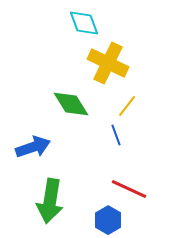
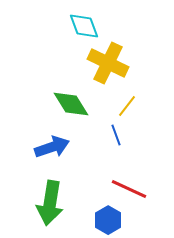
cyan diamond: moved 3 px down
blue arrow: moved 19 px right
green arrow: moved 2 px down
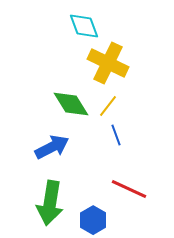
yellow line: moved 19 px left
blue arrow: rotated 8 degrees counterclockwise
blue hexagon: moved 15 px left
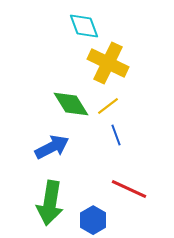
yellow line: rotated 15 degrees clockwise
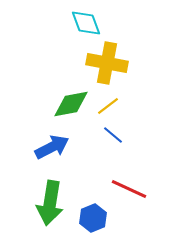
cyan diamond: moved 2 px right, 3 px up
yellow cross: moved 1 px left; rotated 15 degrees counterclockwise
green diamond: rotated 69 degrees counterclockwise
blue line: moved 3 px left; rotated 30 degrees counterclockwise
blue hexagon: moved 2 px up; rotated 8 degrees clockwise
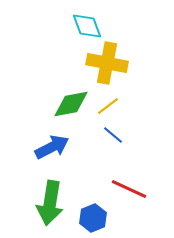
cyan diamond: moved 1 px right, 3 px down
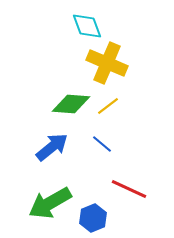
yellow cross: rotated 12 degrees clockwise
green diamond: rotated 15 degrees clockwise
blue line: moved 11 px left, 9 px down
blue arrow: rotated 12 degrees counterclockwise
green arrow: rotated 51 degrees clockwise
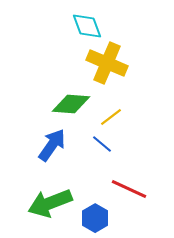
yellow line: moved 3 px right, 11 px down
blue arrow: moved 2 px up; rotated 16 degrees counterclockwise
green arrow: rotated 9 degrees clockwise
blue hexagon: moved 2 px right; rotated 8 degrees counterclockwise
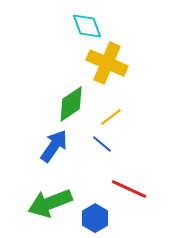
green diamond: rotated 39 degrees counterclockwise
blue arrow: moved 2 px right, 1 px down
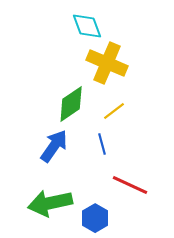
yellow line: moved 3 px right, 6 px up
blue line: rotated 35 degrees clockwise
red line: moved 1 px right, 4 px up
green arrow: rotated 9 degrees clockwise
